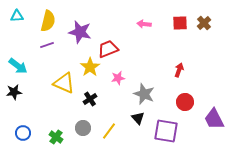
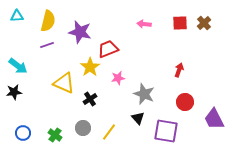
yellow line: moved 1 px down
green cross: moved 1 px left, 2 px up
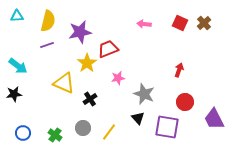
red square: rotated 28 degrees clockwise
purple star: rotated 25 degrees counterclockwise
yellow star: moved 3 px left, 4 px up
black star: moved 2 px down
purple square: moved 1 px right, 4 px up
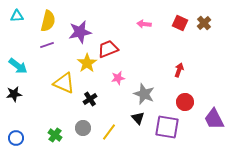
blue circle: moved 7 px left, 5 px down
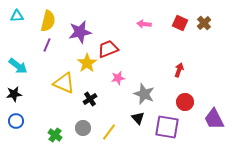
purple line: rotated 48 degrees counterclockwise
blue circle: moved 17 px up
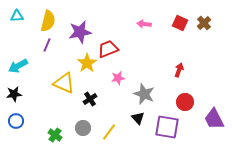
cyan arrow: rotated 114 degrees clockwise
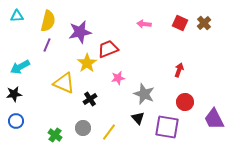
cyan arrow: moved 2 px right, 1 px down
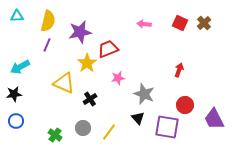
red circle: moved 3 px down
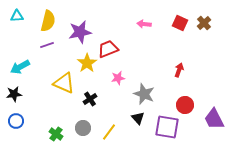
purple line: rotated 48 degrees clockwise
green cross: moved 1 px right, 1 px up
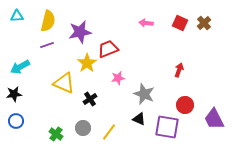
pink arrow: moved 2 px right, 1 px up
black triangle: moved 1 px right, 1 px down; rotated 24 degrees counterclockwise
